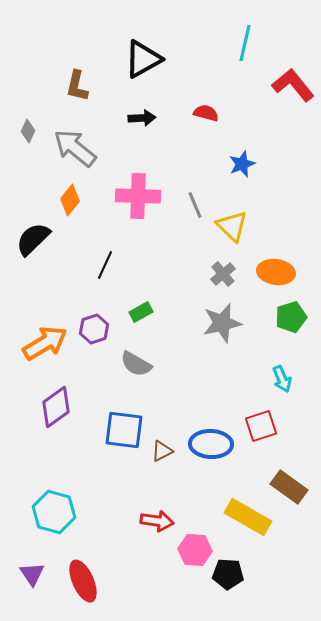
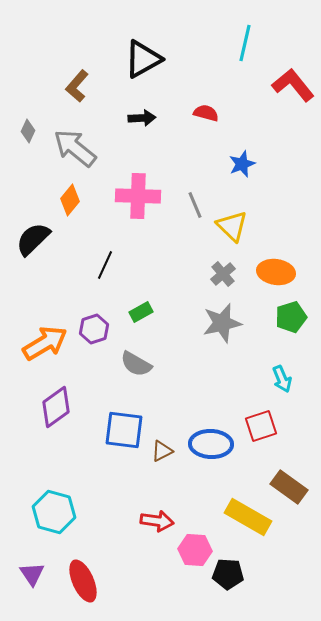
brown L-shape: rotated 28 degrees clockwise
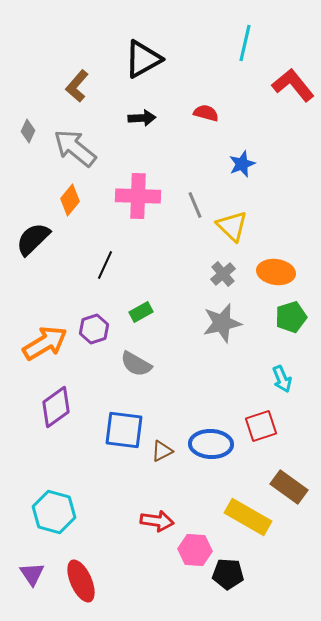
red ellipse: moved 2 px left
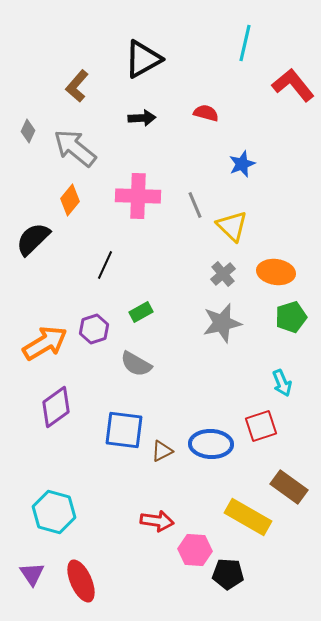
cyan arrow: moved 4 px down
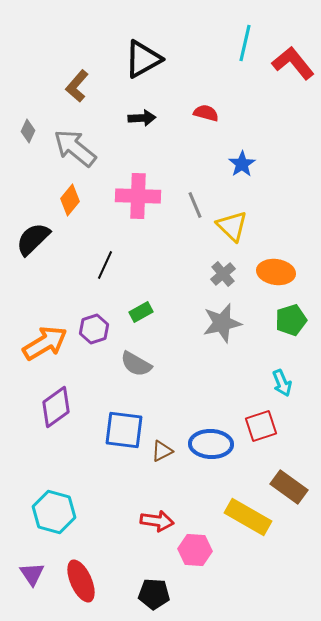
red L-shape: moved 22 px up
blue star: rotated 12 degrees counterclockwise
green pentagon: moved 3 px down
black pentagon: moved 74 px left, 20 px down
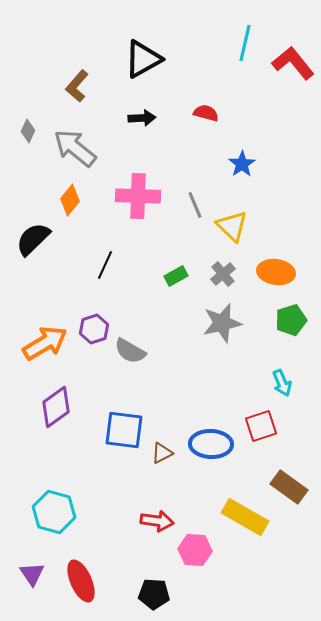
green rectangle: moved 35 px right, 36 px up
gray semicircle: moved 6 px left, 13 px up
brown triangle: moved 2 px down
yellow rectangle: moved 3 px left
